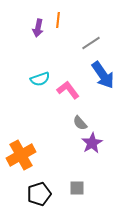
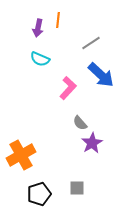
blue arrow: moved 2 px left; rotated 12 degrees counterclockwise
cyan semicircle: moved 20 px up; rotated 42 degrees clockwise
pink L-shape: moved 2 px up; rotated 80 degrees clockwise
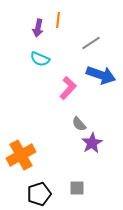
blue arrow: rotated 24 degrees counterclockwise
gray semicircle: moved 1 px left, 1 px down
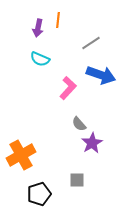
gray square: moved 8 px up
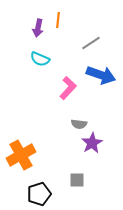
gray semicircle: rotated 42 degrees counterclockwise
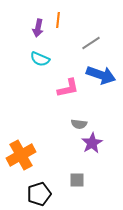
pink L-shape: rotated 35 degrees clockwise
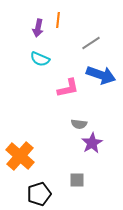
orange cross: moved 1 px left, 1 px down; rotated 20 degrees counterclockwise
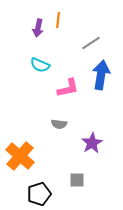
cyan semicircle: moved 6 px down
blue arrow: rotated 100 degrees counterclockwise
gray semicircle: moved 20 px left
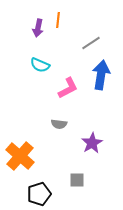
pink L-shape: rotated 15 degrees counterclockwise
